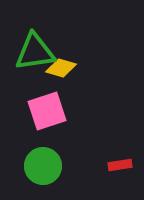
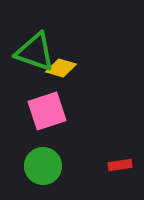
green triangle: rotated 27 degrees clockwise
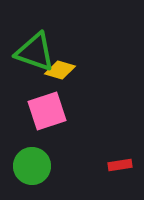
yellow diamond: moved 1 px left, 2 px down
green circle: moved 11 px left
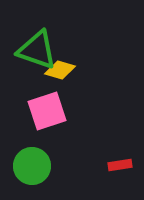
green triangle: moved 2 px right, 2 px up
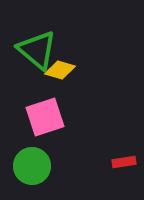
green triangle: rotated 21 degrees clockwise
pink square: moved 2 px left, 6 px down
red rectangle: moved 4 px right, 3 px up
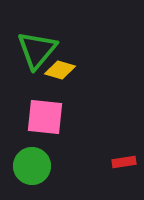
green triangle: rotated 30 degrees clockwise
pink square: rotated 24 degrees clockwise
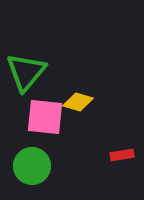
green triangle: moved 11 px left, 22 px down
yellow diamond: moved 18 px right, 32 px down
red rectangle: moved 2 px left, 7 px up
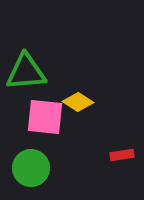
green triangle: rotated 45 degrees clockwise
yellow diamond: rotated 16 degrees clockwise
green circle: moved 1 px left, 2 px down
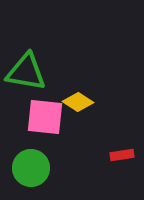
green triangle: rotated 15 degrees clockwise
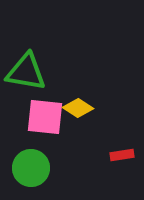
yellow diamond: moved 6 px down
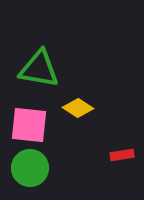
green triangle: moved 13 px right, 3 px up
pink square: moved 16 px left, 8 px down
green circle: moved 1 px left
